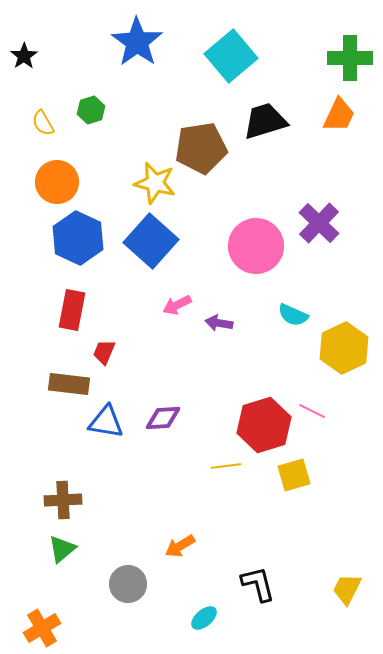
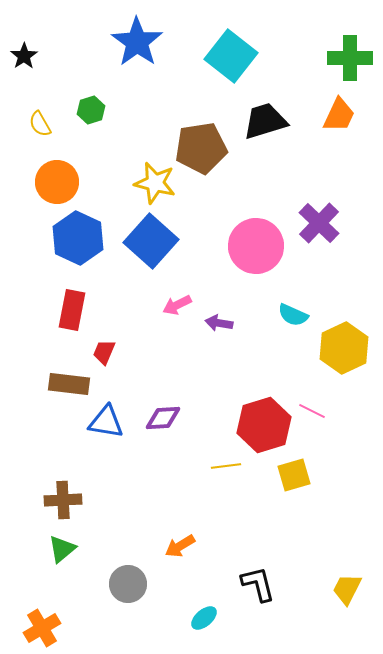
cyan square: rotated 12 degrees counterclockwise
yellow semicircle: moved 3 px left, 1 px down
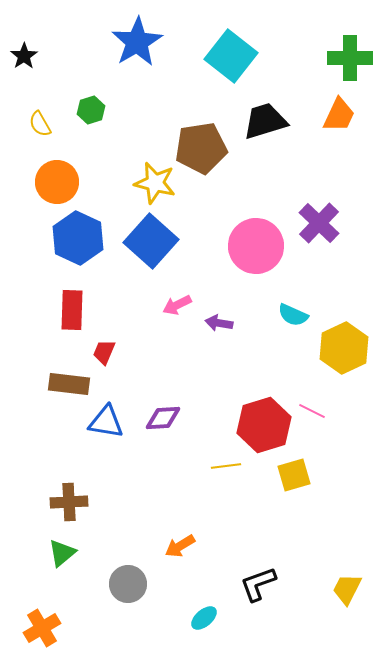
blue star: rotated 6 degrees clockwise
red rectangle: rotated 9 degrees counterclockwise
brown cross: moved 6 px right, 2 px down
green triangle: moved 4 px down
black L-shape: rotated 96 degrees counterclockwise
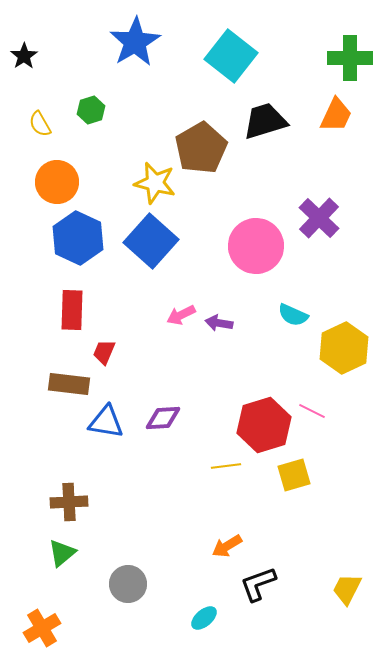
blue star: moved 2 px left
orange trapezoid: moved 3 px left
brown pentagon: rotated 21 degrees counterclockwise
purple cross: moved 5 px up
pink arrow: moved 4 px right, 10 px down
orange arrow: moved 47 px right
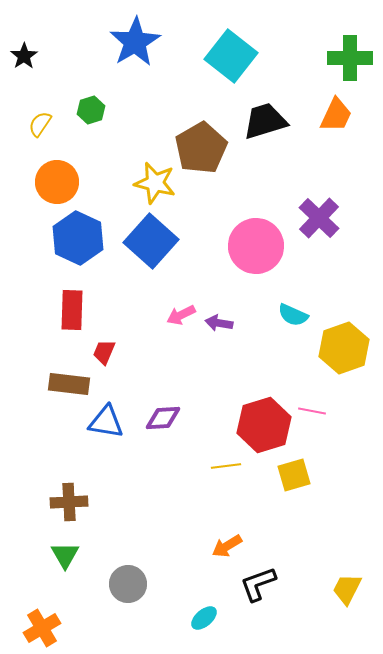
yellow semicircle: rotated 64 degrees clockwise
yellow hexagon: rotated 6 degrees clockwise
pink line: rotated 16 degrees counterclockwise
green triangle: moved 3 px right, 2 px down; rotated 20 degrees counterclockwise
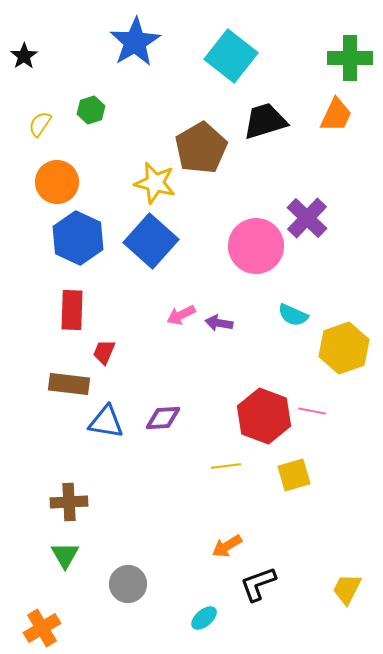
purple cross: moved 12 px left
red hexagon: moved 9 px up; rotated 22 degrees counterclockwise
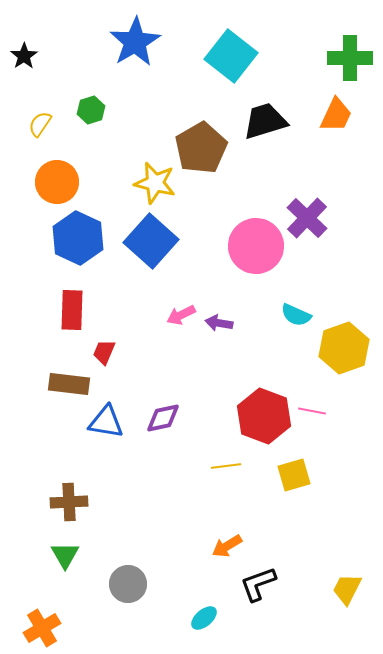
cyan semicircle: moved 3 px right
purple diamond: rotated 9 degrees counterclockwise
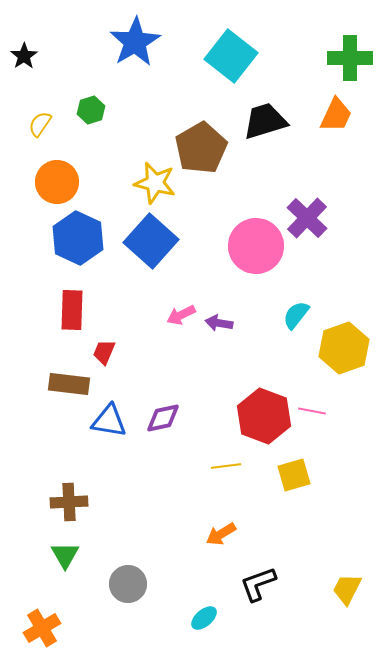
cyan semicircle: rotated 104 degrees clockwise
blue triangle: moved 3 px right, 1 px up
orange arrow: moved 6 px left, 12 px up
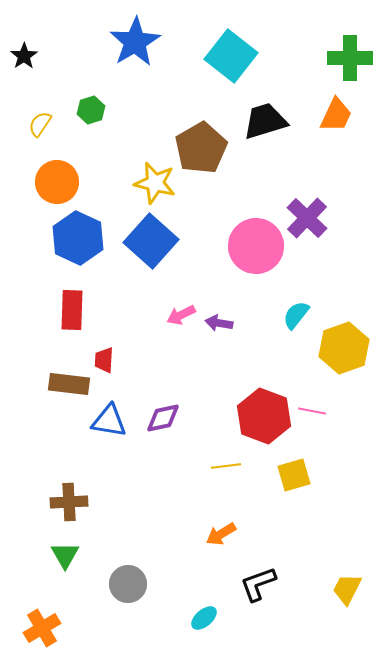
red trapezoid: moved 8 px down; rotated 20 degrees counterclockwise
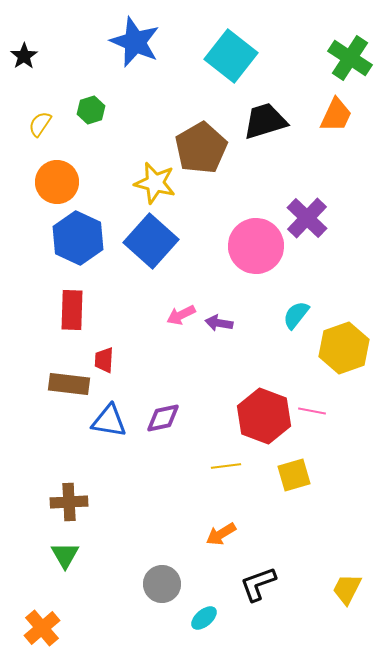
blue star: rotated 18 degrees counterclockwise
green cross: rotated 33 degrees clockwise
gray circle: moved 34 px right
orange cross: rotated 9 degrees counterclockwise
